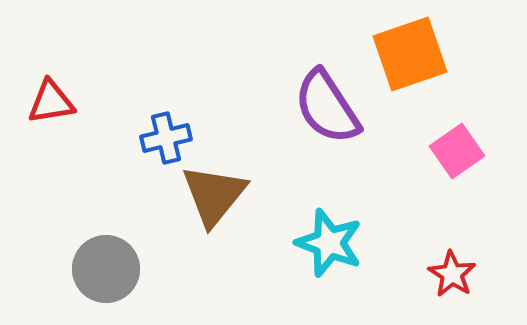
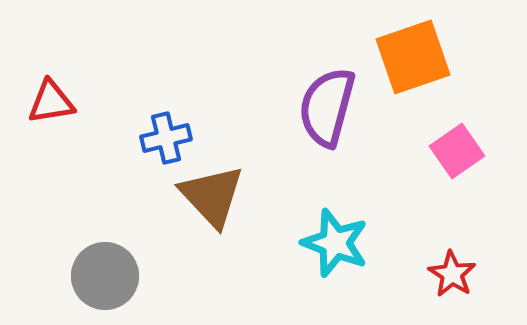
orange square: moved 3 px right, 3 px down
purple semicircle: rotated 48 degrees clockwise
brown triangle: moved 2 px left, 1 px down; rotated 22 degrees counterclockwise
cyan star: moved 6 px right
gray circle: moved 1 px left, 7 px down
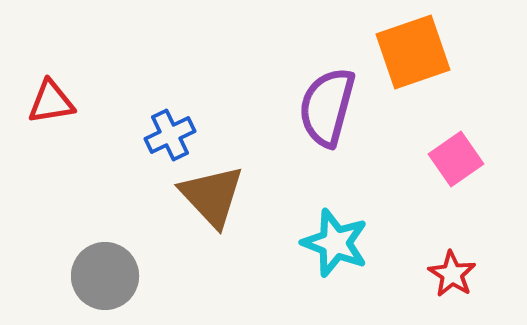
orange square: moved 5 px up
blue cross: moved 4 px right, 3 px up; rotated 12 degrees counterclockwise
pink square: moved 1 px left, 8 px down
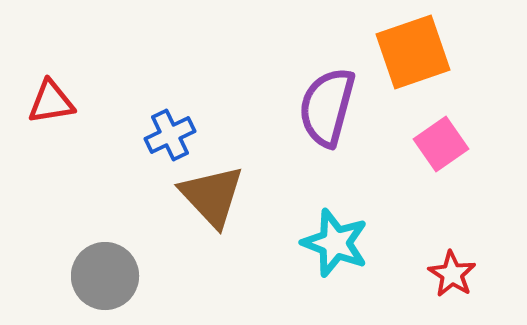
pink square: moved 15 px left, 15 px up
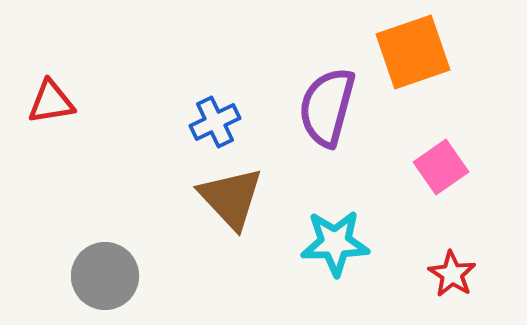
blue cross: moved 45 px right, 13 px up
pink square: moved 23 px down
brown triangle: moved 19 px right, 2 px down
cyan star: rotated 22 degrees counterclockwise
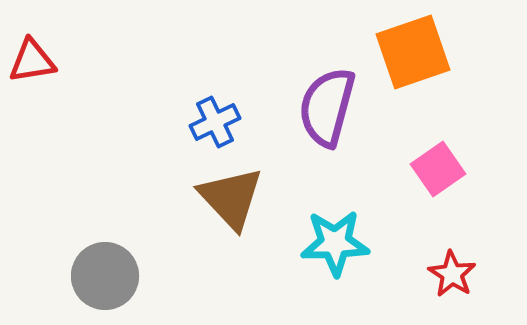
red triangle: moved 19 px left, 41 px up
pink square: moved 3 px left, 2 px down
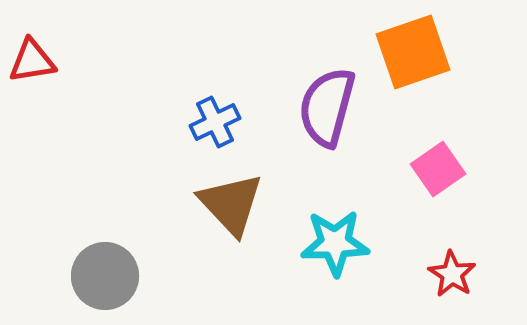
brown triangle: moved 6 px down
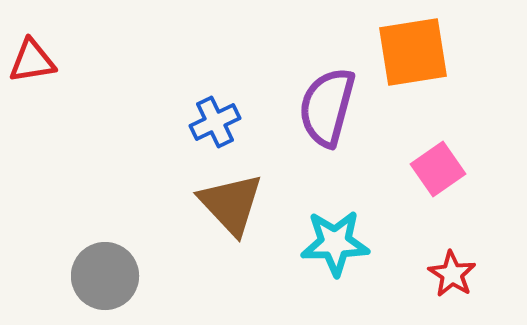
orange square: rotated 10 degrees clockwise
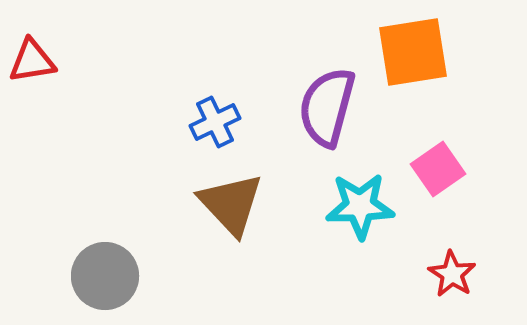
cyan star: moved 25 px right, 37 px up
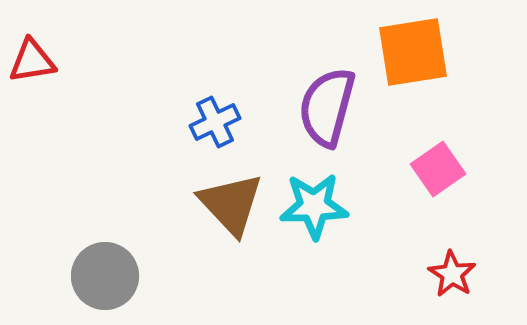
cyan star: moved 46 px left
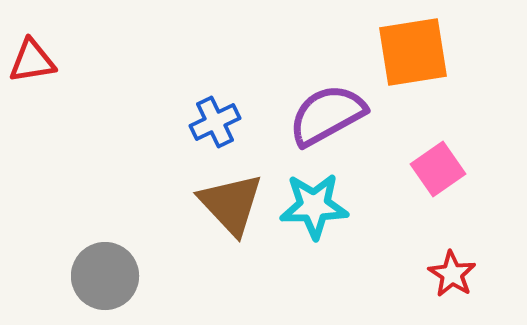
purple semicircle: moved 8 px down; rotated 46 degrees clockwise
